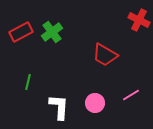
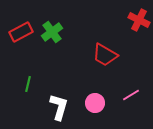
green line: moved 2 px down
white L-shape: rotated 12 degrees clockwise
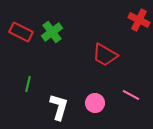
red rectangle: rotated 55 degrees clockwise
pink line: rotated 60 degrees clockwise
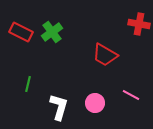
red cross: moved 4 px down; rotated 15 degrees counterclockwise
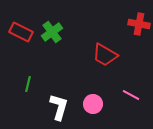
pink circle: moved 2 px left, 1 px down
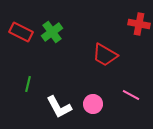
white L-shape: rotated 136 degrees clockwise
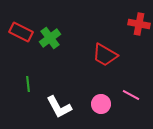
green cross: moved 2 px left, 6 px down
green line: rotated 21 degrees counterclockwise
pink circle: moved 8 px right
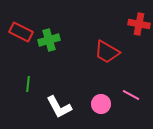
green cross: moved 1 px left, 2 px down; rotated 20 degrees clockwise
red trapezoid: moved 2 px right, 3 px up
green line: rotated 14 degrees clockwise
